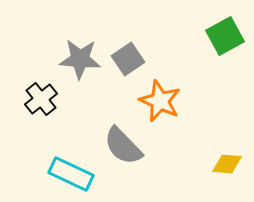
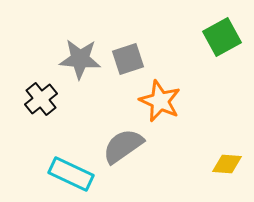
green square: moved 3 px left, 1 px down
gray square: rotated 16 degrees clockwise
gray semicircle: rotated 99 degrees clockwise
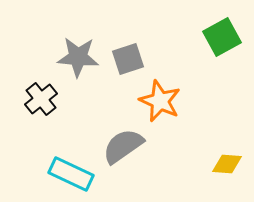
gray star: moved 2 px left, 2 px up
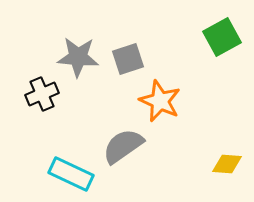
black cross: moved 1 px right, 5 px up; rotated 16 degrees clockwise
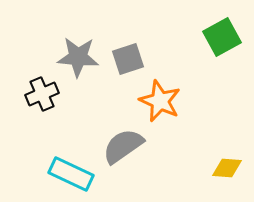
yellow diamond: moved 4 px down
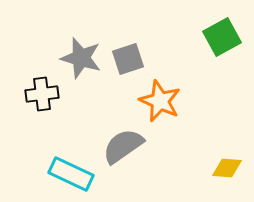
gray star: moved 3 px right, 1 px down; rotated 12 degrees clockwise
black cross: rotated 16 degrees clockwise
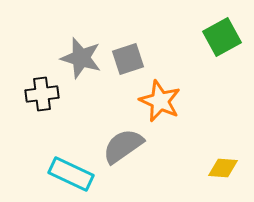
yellow diamond: moved 4 px left
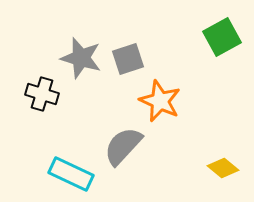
black cross: rotated 24 degrees clockwise
gray semicircle: rotated 12 degrees counterclockwise
yellow diamond: rotated 36 degrees clockwise
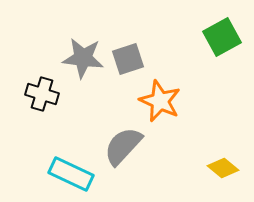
gray star: moved 2 px right; rotated 9 degrees counterclockwise
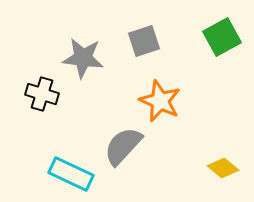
gray square: moved 16 px right, 18 px up
